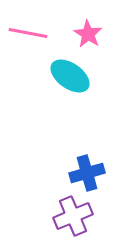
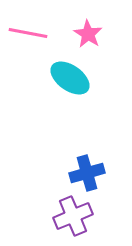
cyan ellipse: moved 2 px down
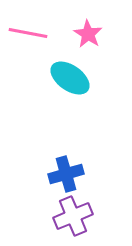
blue cross: moved 21 px left, 1 px down
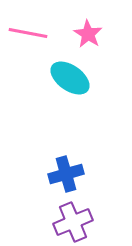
purple cross: moved 6 px down
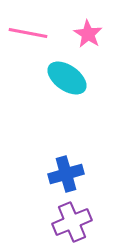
cyan ellipse: moved 3 px left
purple cross: moved 1 px left
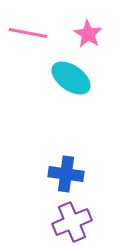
cyan ellipse: moved 4 px right
blue cross: rotated 24 degrees clockwise
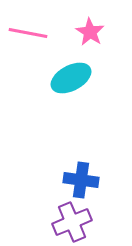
pink star: moved 2 px right, 2 px up
cyan ellipse: rotated 63 degrees counterclockwise
blue cross: moved 15 px right, 6 px down
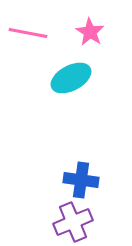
purple cross: moved 1 px right
